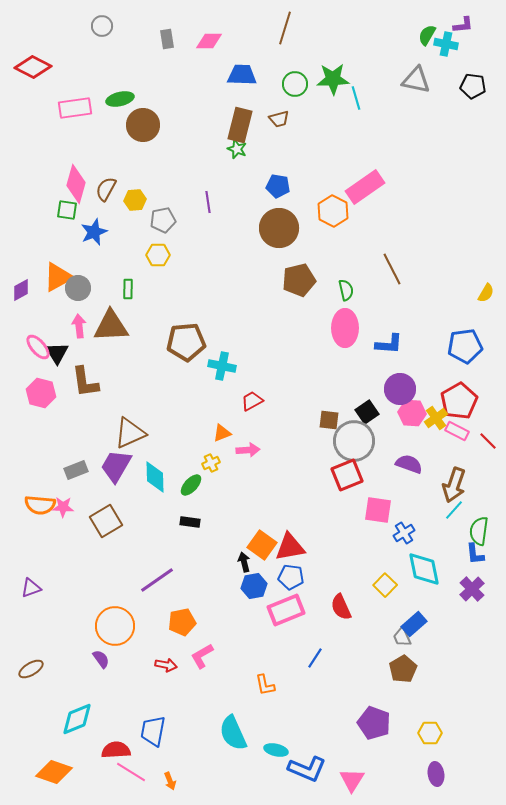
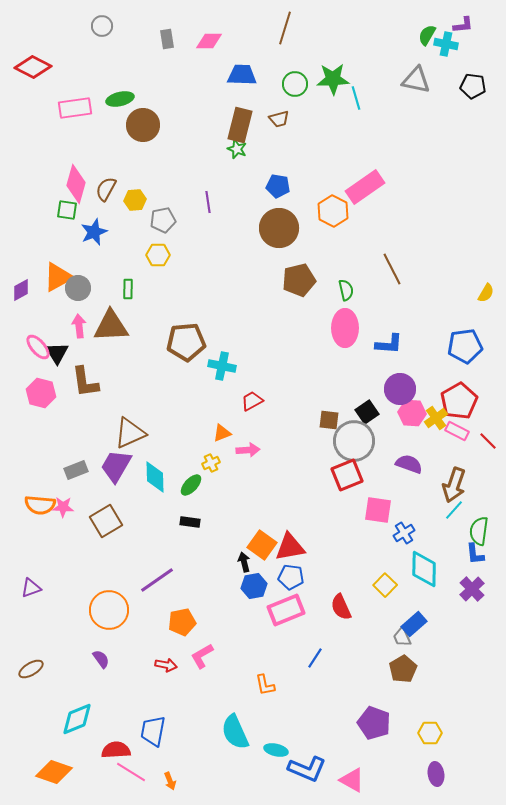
cyan diamond at (424, 569): rotated 12 degrees clockwise
orange circle at (115, 626): moved 6 px left, 16 px up
cyan semicircle at (233, 733): moved 2 px right, 1 px up
pink triangle at (352, 780): rotated 32 degrees counterclockwise
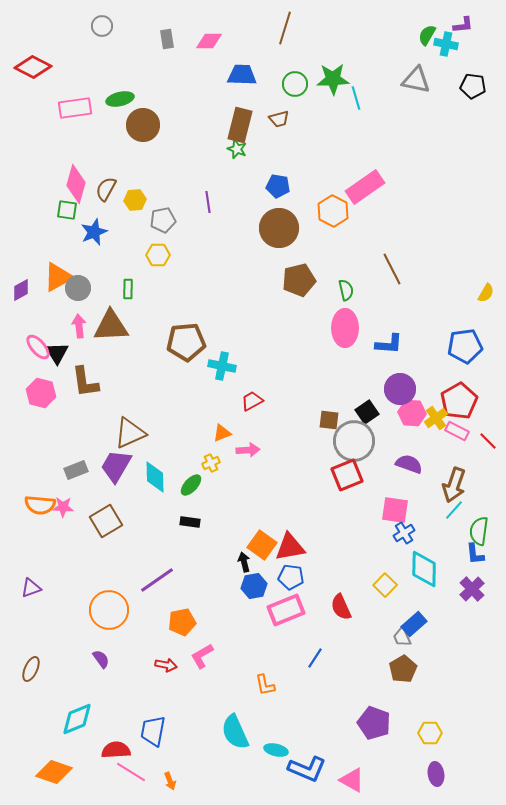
pink square at (378, 510): moved 17 px right
brown ellipse at (31, 669): rotated 35 degrees counterclockwise
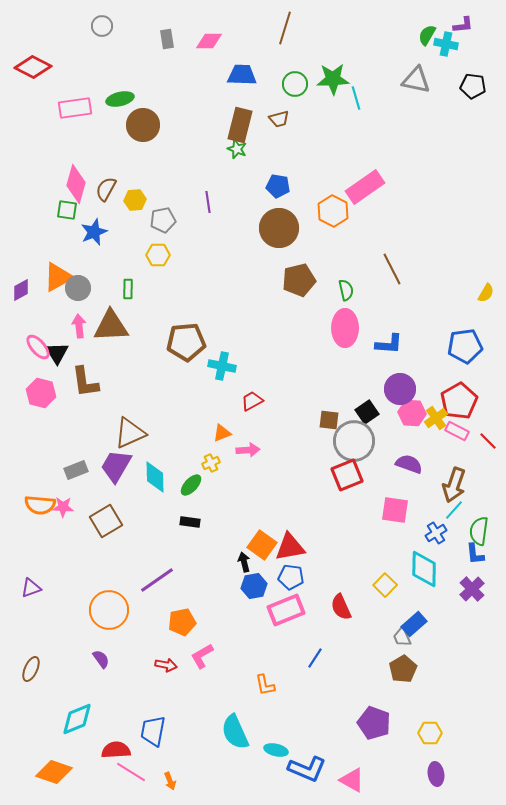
blue cross at (404, 533): moved 32 px right
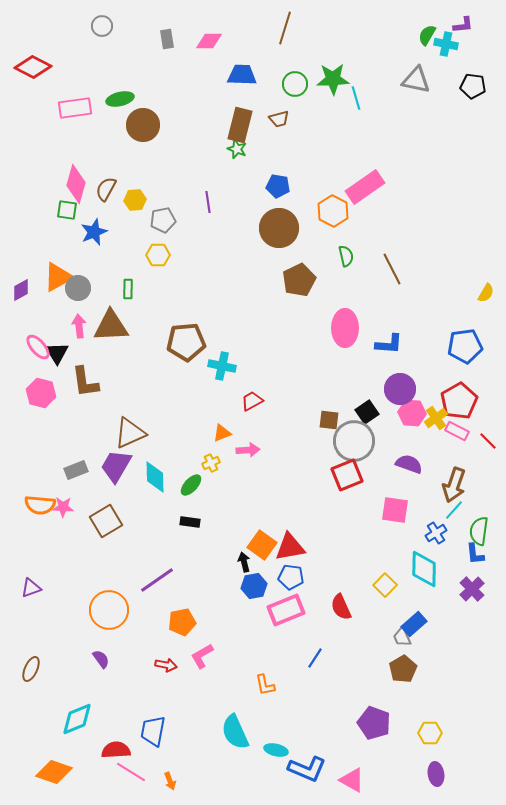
brown pentagon at (299, 280): rotated 12 degrees counterclockwise
green semicircle at (346, 290): moved 34 px up
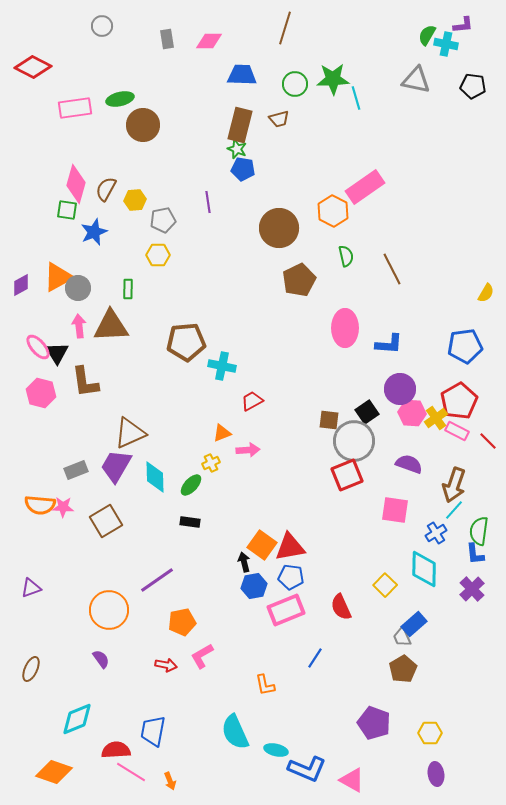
blue pentagon at (278, 186): moved 35 px left, 17 px up
purple diamond at (21, 290): moved 5 px up
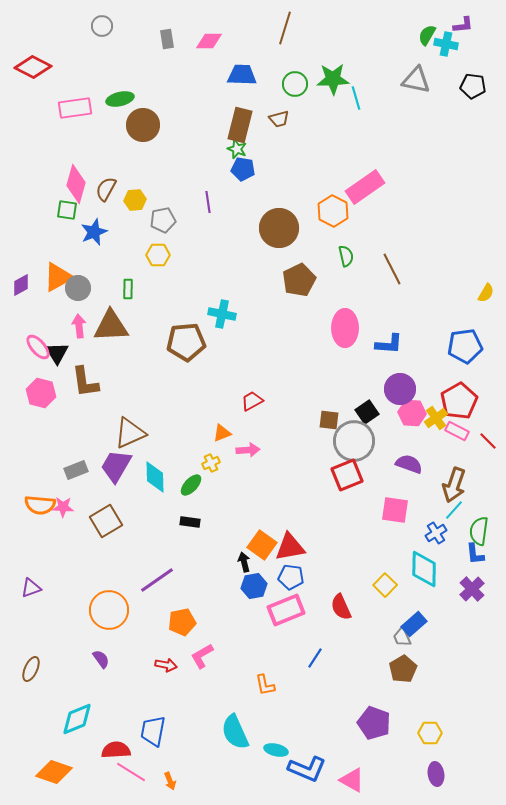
cyan cross at (222, 366): moved 52 px up
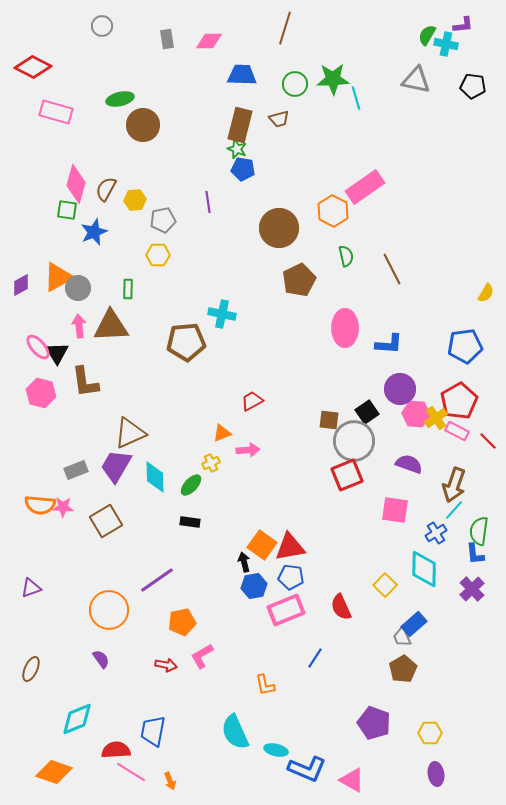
pink rectangle at (75, 108): moved 19 px left, 4 px down; rotated 24 degrees clockwise
pink hexagon at (412, 413): moved 4 px right, 1 px down
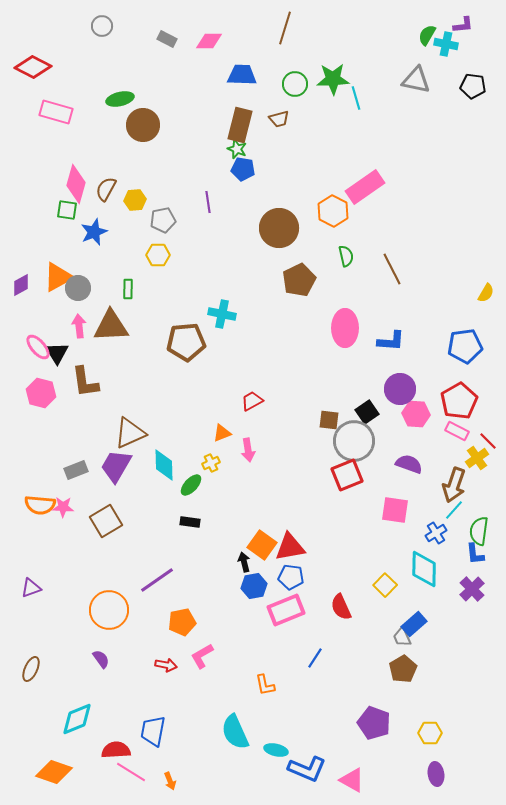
gray rectangle at (167, 39): rotated 54 degrees counterclockwise
blue L-shape at (389, 344): moved 2 px right, 3 px up
yellow cross at (436, 418): moved 41 px right, 40 px down
pink arrow at (248, 450): rotated 85 degrees clockwise
cyan diamond at (155, 477): moved 9 px right, 12 px up
